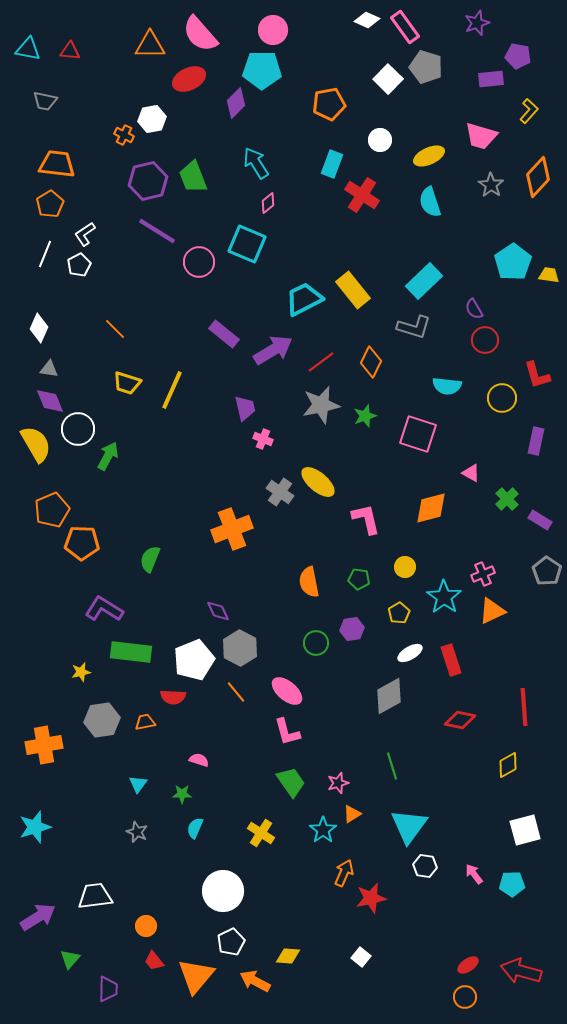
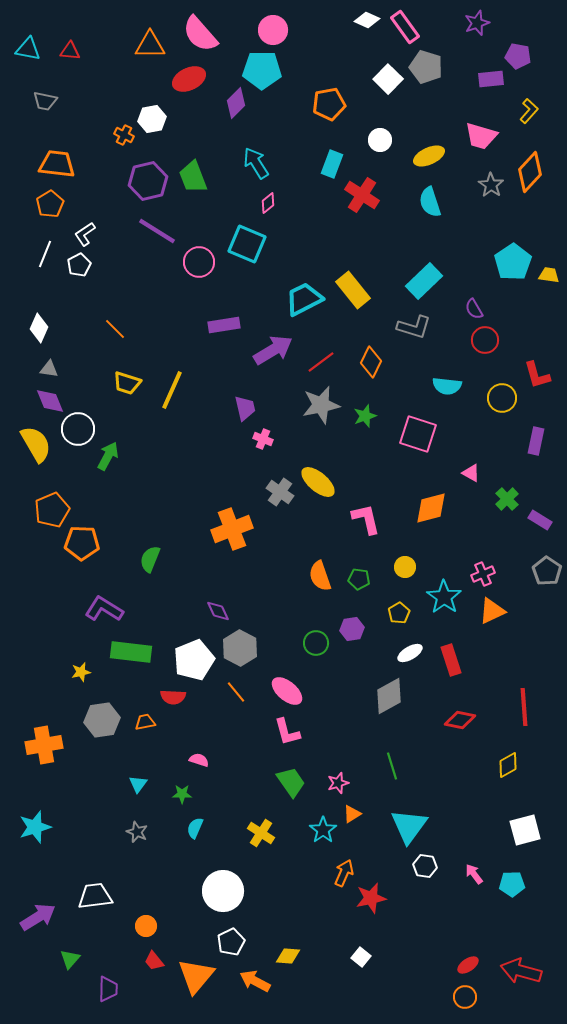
orange diamond at (538, 177): moved 8 px left, 5 px up
purple rectangle at (224, 334): moved 9 px up; rotated 48 degrees counterclockwise
orange semicircle at (309, 582): moved 11 px right, 6 px up; rotated 8 degrees counterclockwise
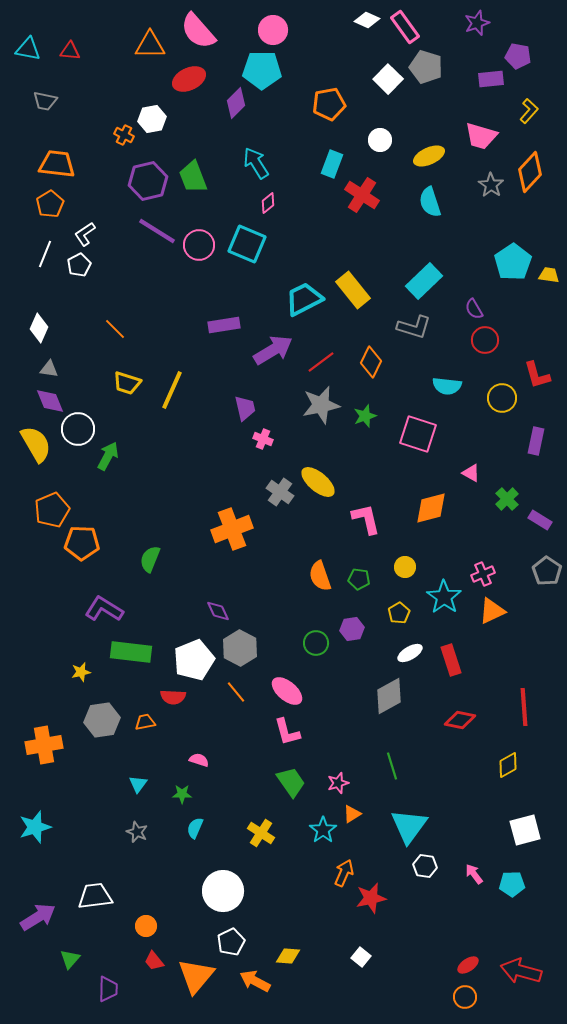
pink semicircle at (200, 34): moved 2 px left, 3 px up
pink circle at (199, 262): moved 17 px up
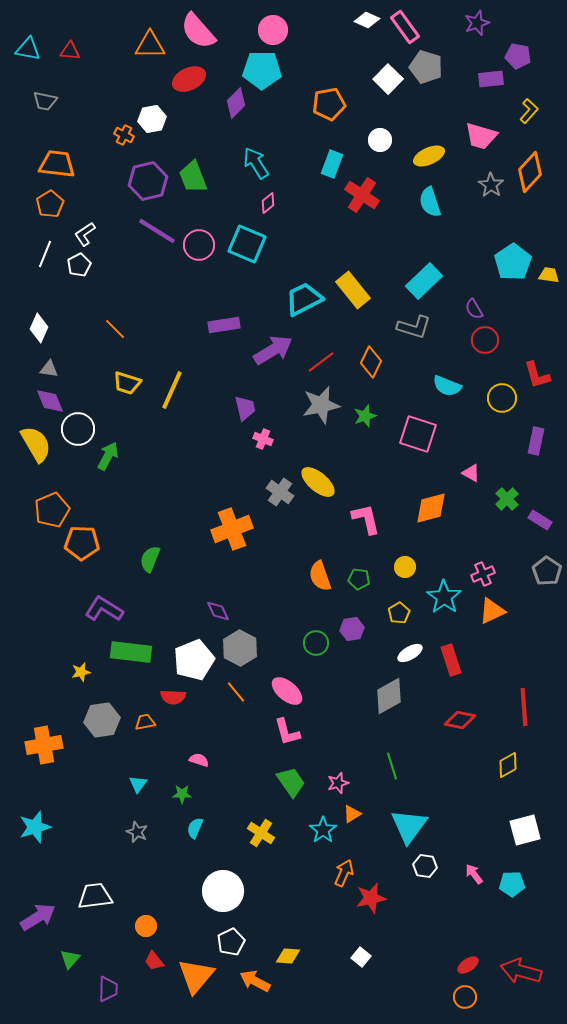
cyan semicircle at (447, 386): rotated 16 degrees clockwise
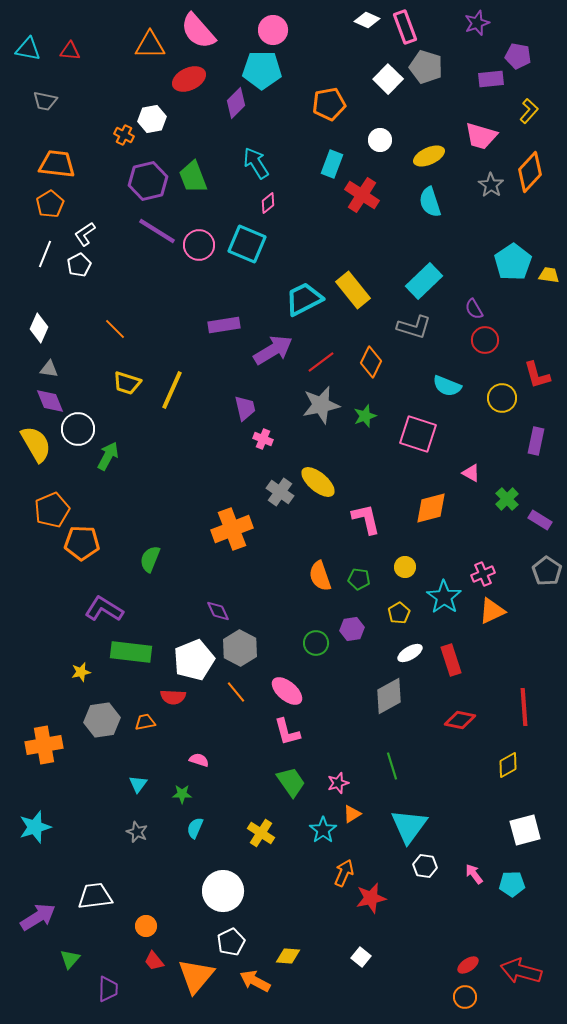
pink rectangle at (405, 27): rotated 16 degrees clockwise
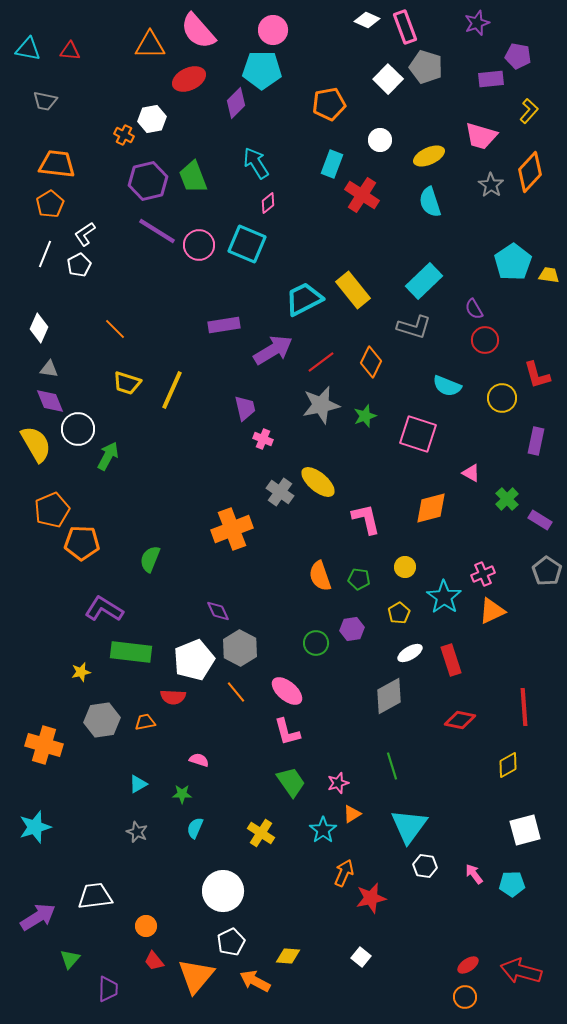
orange cross at (44, 745): rotated 27 degrees clockwise
cyan triangle at (138, 784): rotated 24 degrees clockwise
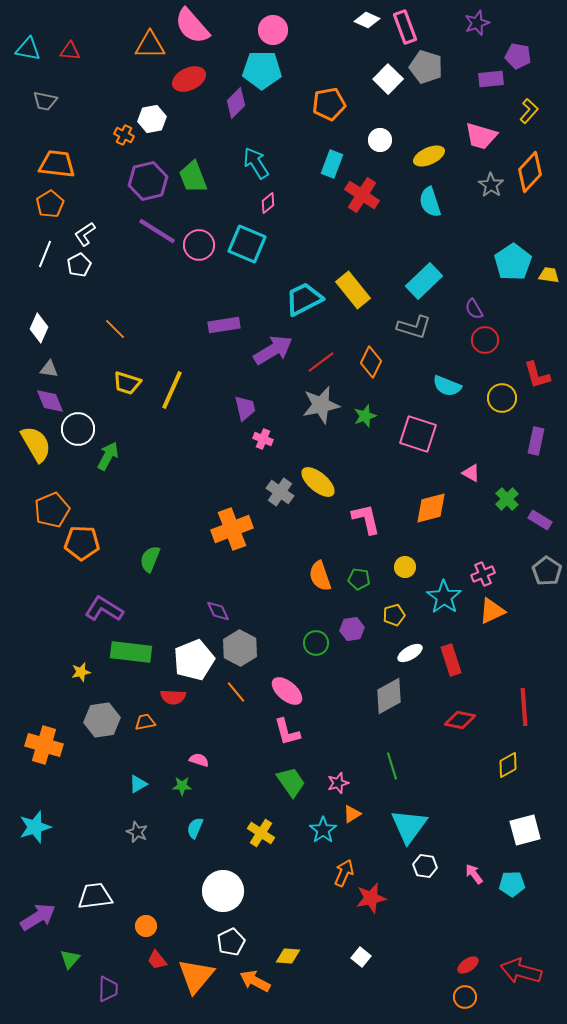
pink semicircle at (198, 31): moved 6 px left, 5 px up
yellow pentagon at (399, 613): moved 5 px left, 2 px down; rotated 15 degrees clockwise
green star at (182, 794): moved 8 px up
red trapezoid at (154, 961): moved 3 px right, 1 px up
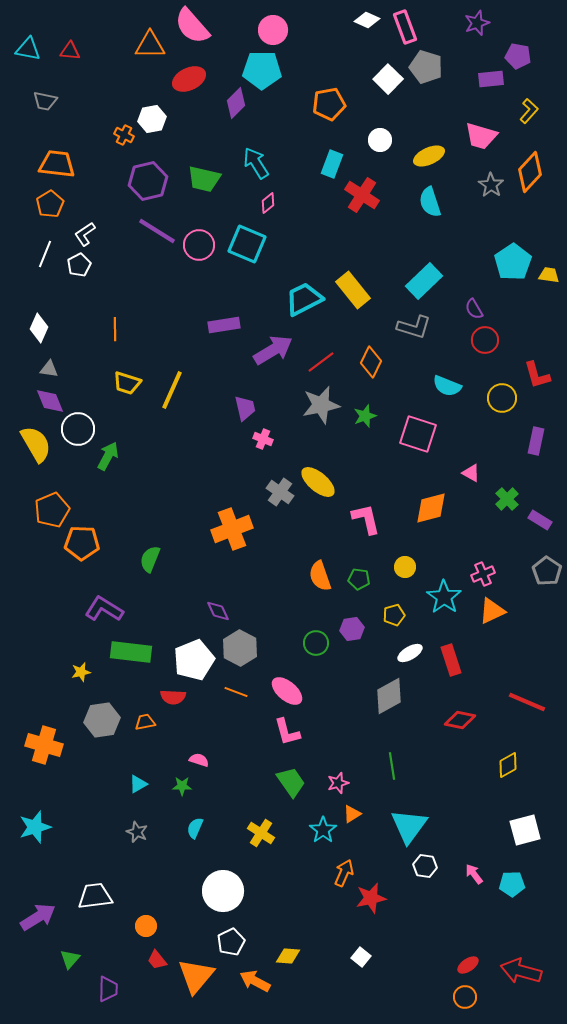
green trapezoid at (193, 177): moved 11 px right, 2 px down; rotated 56 degrees counterclockwise
orange line at (115, 329): rotated 45 degrees clockwise
orange line at (236, 692): rotated 30 degrees counterclockwise
red line at (524, 707): moved 3 px right, 5 px up; rotated 63 degrees counterclockwise
green line at (392, 766): rotated 8 degrees clockwise
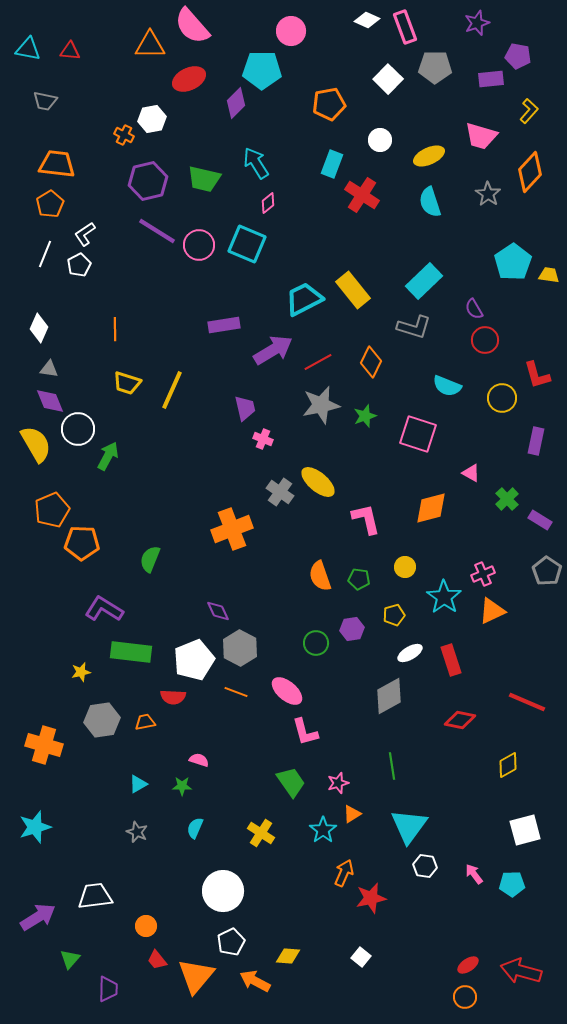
pink circle at (273, 30): moved 18 px right, 1 px down
gray pentagon at (426, 67): moved 9 px right; rotated 16 degrees counterclockwise
gray star at (491, 185): moved 3 px left, 9 px down
red line at (321, 362): moved 3 px left; rotated 8 degrees clockwise
pink L-shape at (287, 732): moved 18 px right
